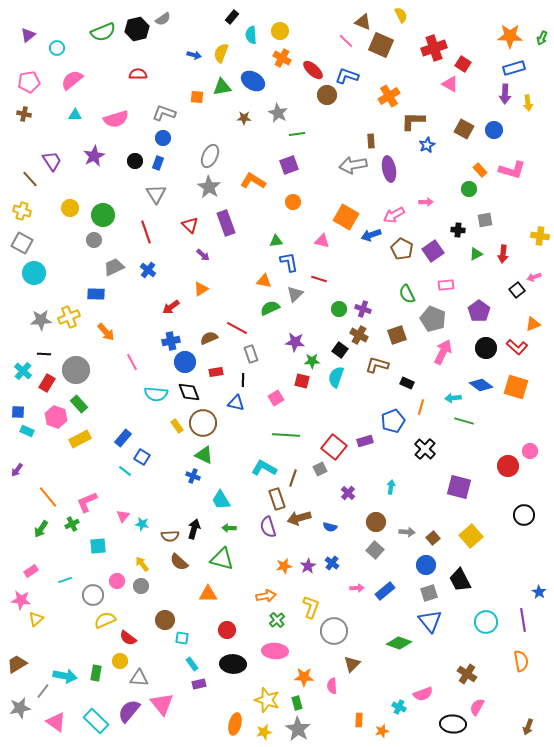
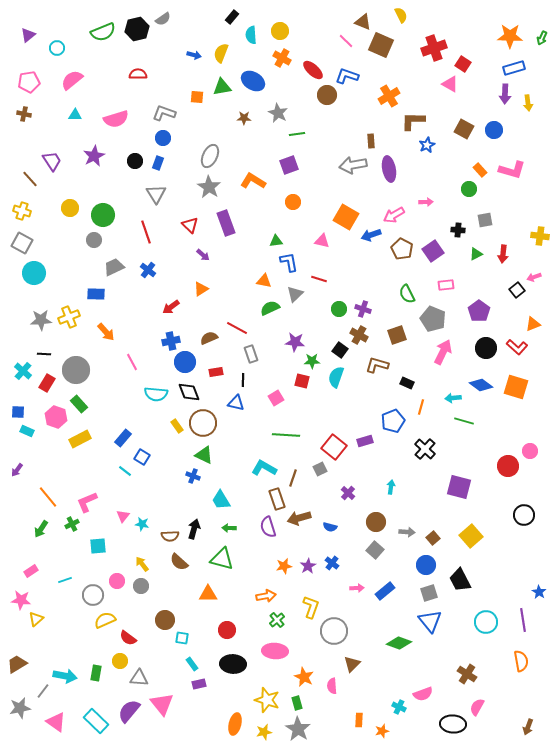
orange star at (304, 677): rotated 24 degrees clockwise
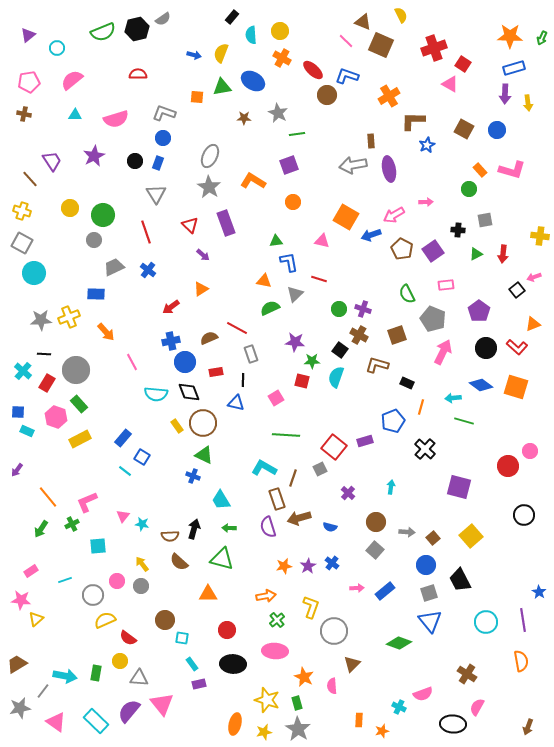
blue circle at (494, 130): moved 3 px right
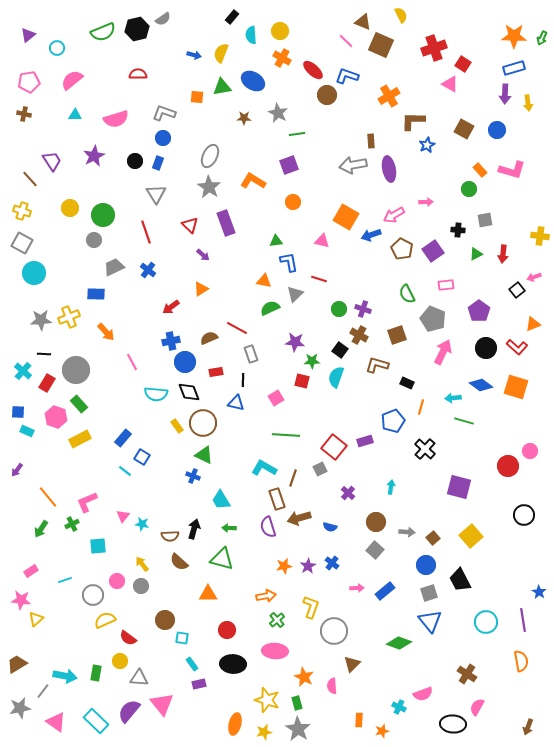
orange star at (510, 36): moved 4 px right
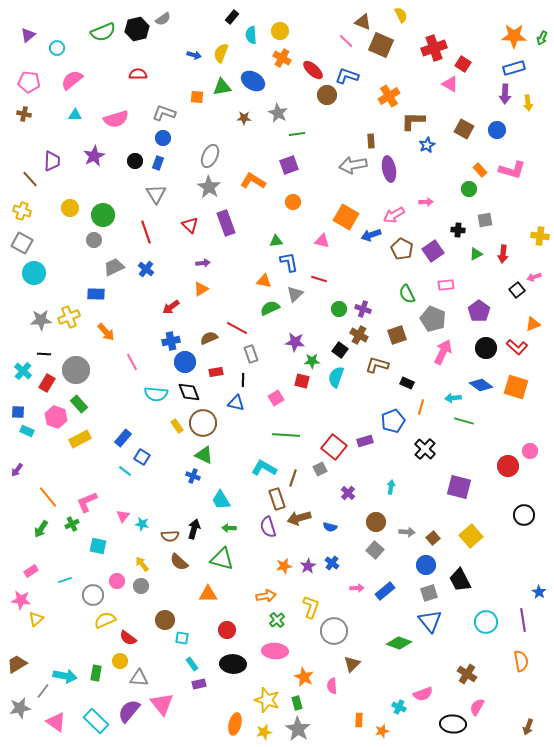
pink pentagon at (29, 82): rotated 15 degrees clockwise
purple trapezoid at (52, 161): rotated 35 degrees clockwise
purple arrow at (203, 255): moved 8 px down; rotated 48 degrees counterclockwise
blue cross at (148, 270): moved 2 px left, 1 px up
cyan square at (98, 546): rotated 18 degrees clockwise
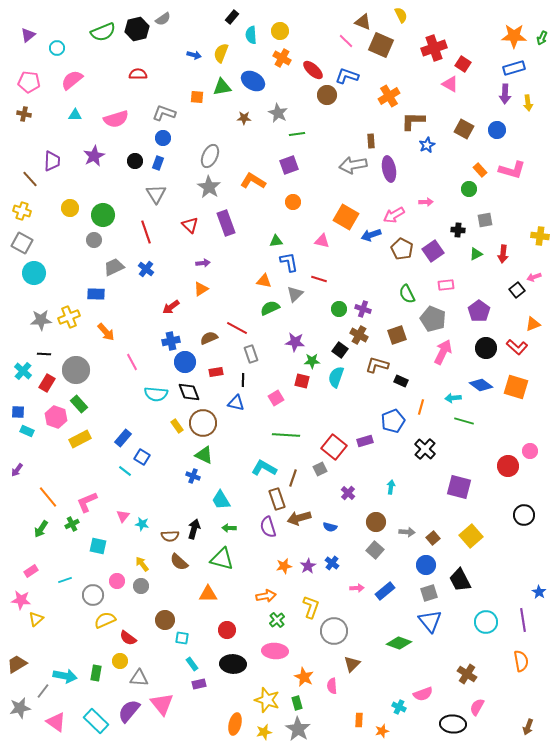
black rectangle at (407, 383): moved 6 px left, 2 px up
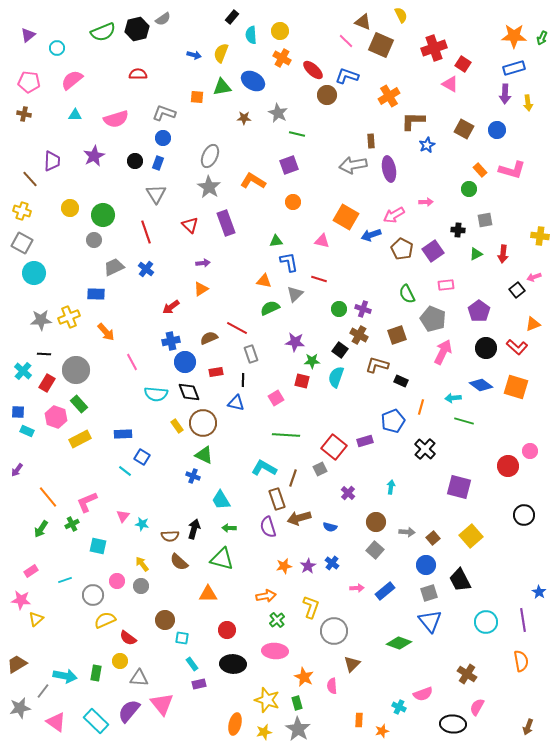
green line at (297, 134): rotated 21 degrees clockwise
blue rectangle at (123, 438): moved 4 px up; rotated 48 degrees clockwise
